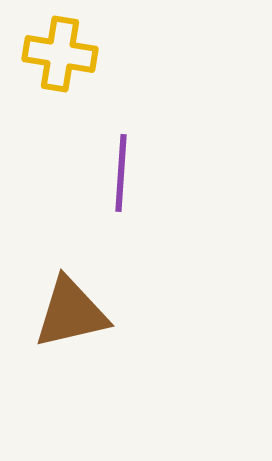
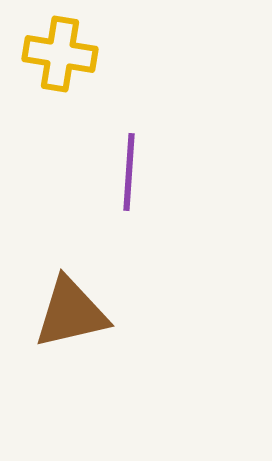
purple line: moved 8 px right, 1 px up
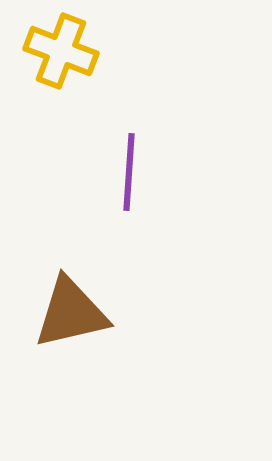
yellow cross: moved 1 px right, 3 px up; rotated 12 degrees clockwise
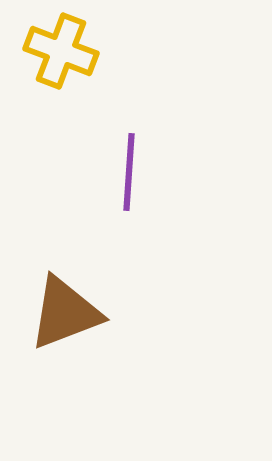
brown triangle: moved 6 px left; rotated 8 degrees counterclockwise
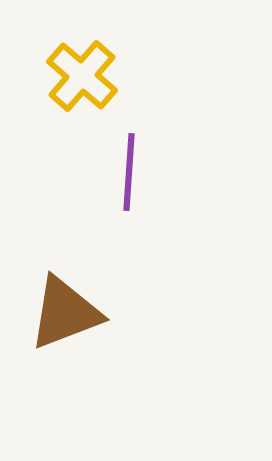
yellow cross: moved 21 px right, 25 px down; rotated 20 degrees clockwise
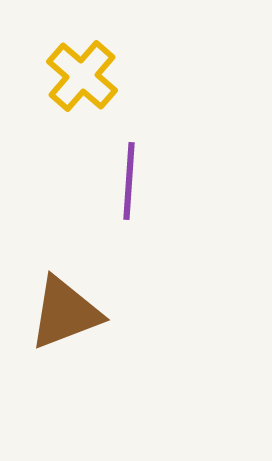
purple line: moved 9 px down
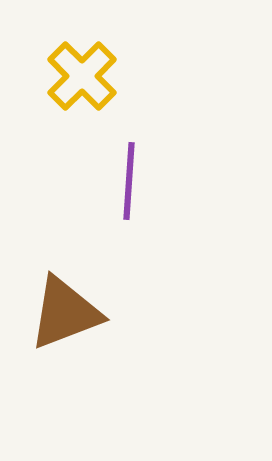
yellow cross: rotated 4 degrees clockwise
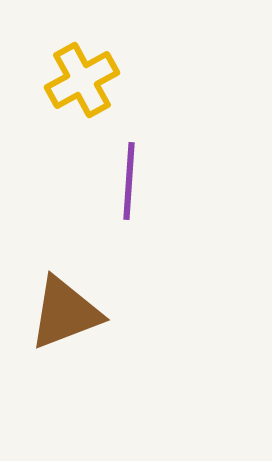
yellow cross: moved 4 px down; rotated 16 degrees clockwise
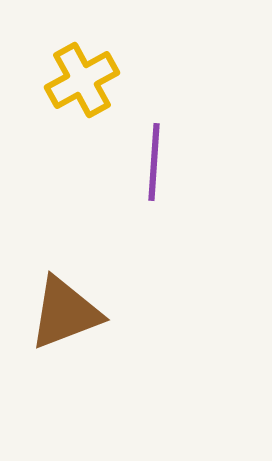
purple line: moved 25 px right, 19 px up
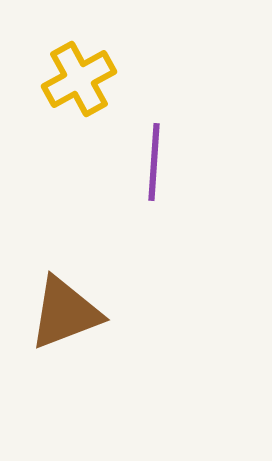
yellow cross: moved 3 px left, 1 px up
